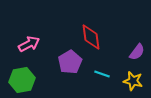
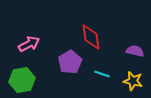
purple semicircle: moved 2 px left, 1 px up; rotated 114 degrees counterclockwise
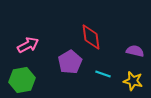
pink arrow: moved 1 px left, 1 px down
cyan line: moved 1 px right
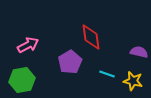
purple semicircle: moved 4 px right, 1 px down
cyan line: moved 4 px right
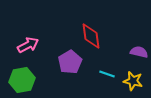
red diamond: moved 1 px up
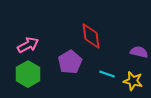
green hexagon: moved 6 px right, 6 px up; rotated 20 degrees counterclockwise
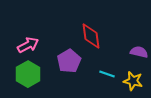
purple pentagon: moved 1 px left, 1 px up
